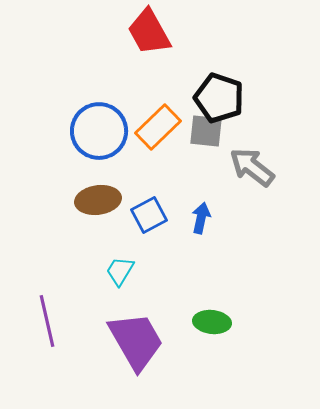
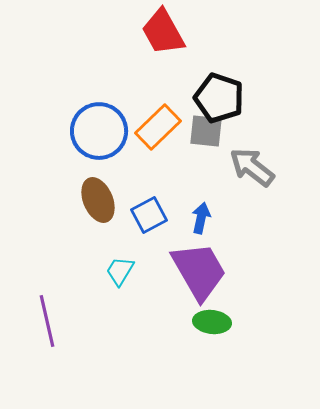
red trapezoid: moved 14 px right
brown ellipse: rotated 75 degrees clockwise
purple trapezoid: moved 63 px right, 70 px up
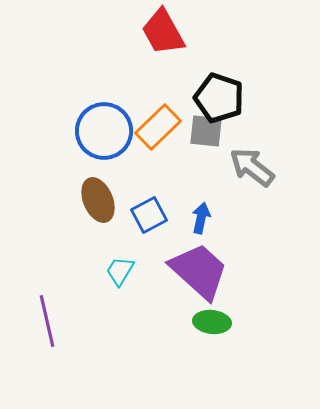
blue circle: moved 5 px right
purple trapezoid: rotated 18 degrees counterclockwise
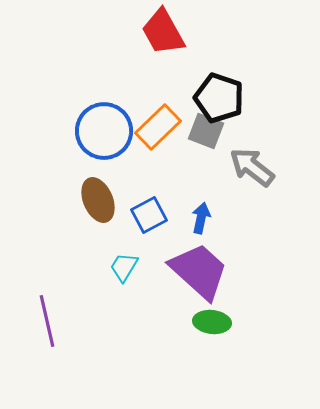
gray square: rotated 15 degrees clockwise
cyan trapezoid: moved 4 px right, 4 px up
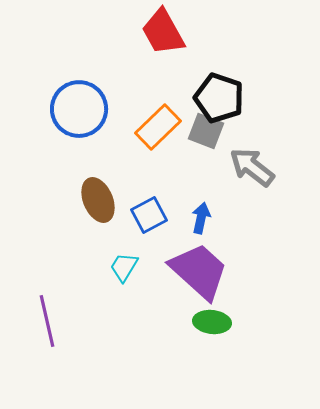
blue circle: moved 25 px left, 22 px up
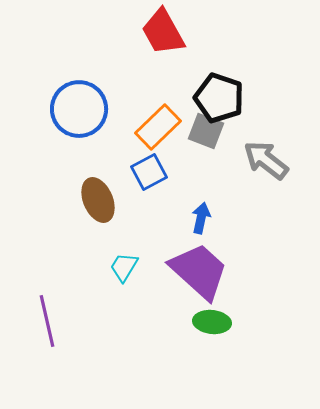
gray arrow: moved 14 px right, 7 px up
blue square: moved 43 px up
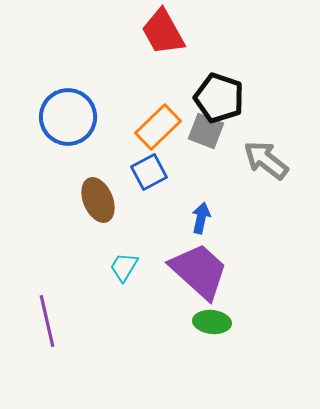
blue circle: moved 11 px left, 8 px down
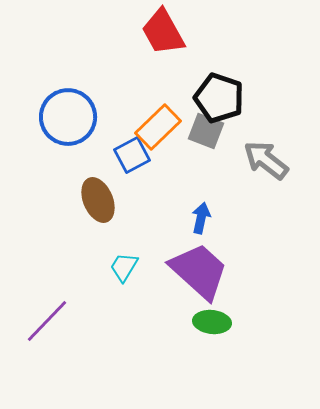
blue square: moved 17 px left, 17 px up
purple line: rotated 57 degrees clockwise
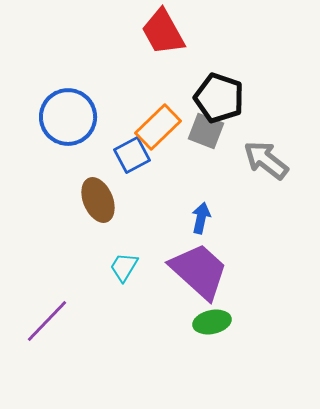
green ellipse: rotated 18 degrees counterclockwise
